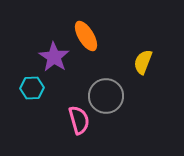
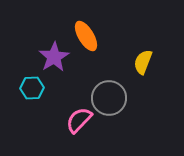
purple star: rotated 8 degrees clockwise
gray circle: moved 3 px right, 2 px down
pink semicircle: rotated 120 degrees counterclockwise
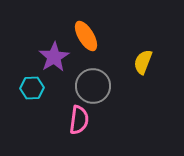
gray circle: moved 16 px left, 12 px up
pink semicircle: rotated 144 degrees clockwise
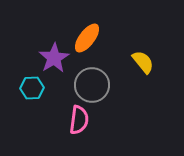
orange ellipse: moved 1 px right, 2 px down; rotated 68 degrees clockwise
purple star: moved 1 px down
yellow semicircle: rotated 120 degrees clockwise
gray circle: moved 1 px left, 1 px up
